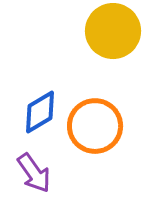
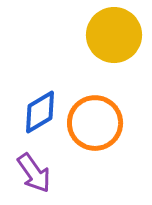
yellow circle: moved 1 px right, 4 px down
orange circle: moved 3 px up
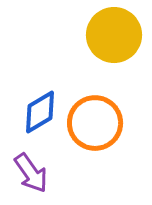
purple arrow: moved 3 px left
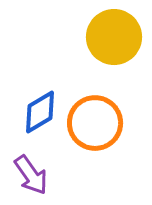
yellow circle: moved 2 px down
purple arrow: moved 2 px down
